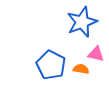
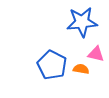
blue star: rotated 16 degrees clockwise
blue pentagon: moved 1 px right
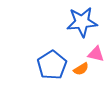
blue pentagon: rotated 12 degrees clockwise
orange semicircle: rotated 140 degrees clockwise
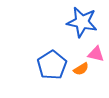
blue star: rotated 16 degrees clockwise
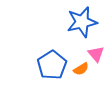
blue star: rotated 24 degrees counterclockwise
pink triangle: rotated 36 degrees clockwise
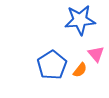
blue star: moved 2 px left, 2 px up; rotated 8 degrees clockwise
orange semicircle: moved 1 px left, 1 px down; rotated 21 degrees counterclockwise
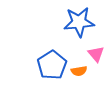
blue star: moved 1 px left, 2 px down
orange semicircle: moved 1 px left, 1 px down; rotated 42 degrees clockwise
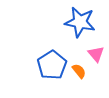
blue star: moved 1 px right; rotated 16 degrees clockwise
orange semicircle: rotated 119 degrees counterclockwise
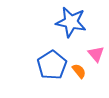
blue star: moved 9 px left
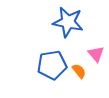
blue star: moved 3 px left
blue pentagon: rotated 24 degrees clockwise
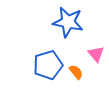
blue pentagon: moved 4 px left; rotated 8 degrees counterclockwise
orange semicircle: moved 3 px left, 1 px down
